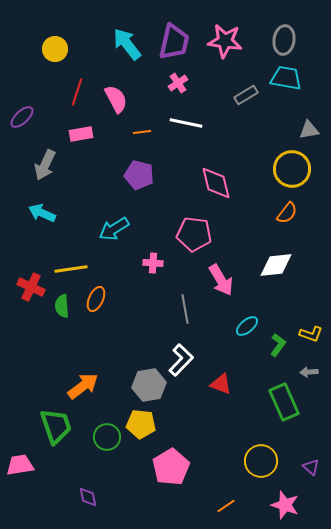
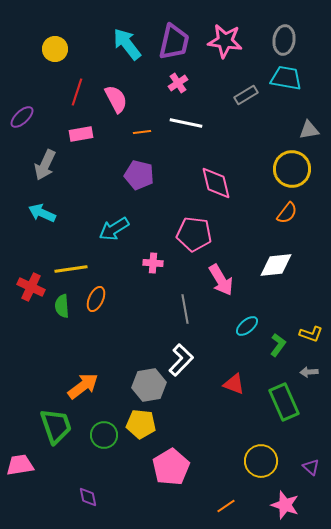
red triangle at (221, 384): moved 13 px right
green circle at (107, 437): moved 3 px left, 2 px up
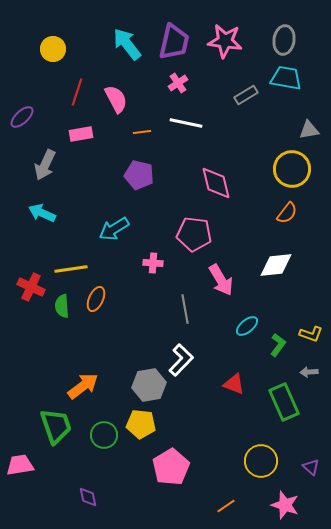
yellow circle at (55, 49): moved 2 px left
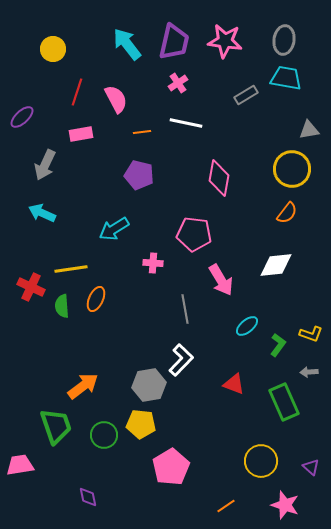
pink diamond at (216, 183): moved 3 px right, 5 px up; rotated 24 degrees clockwise
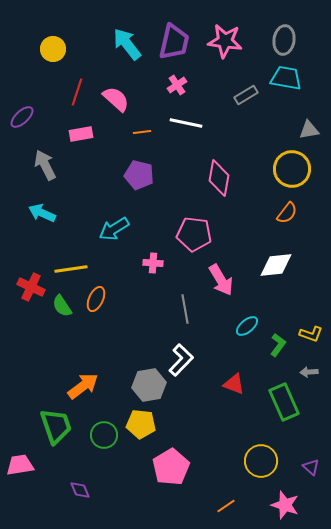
pink cross at (178, 83): moved 1 px left, 2 px down
pink semicircle at (116, 99): rotated 20 degrees counterclockwise
gray arrow at (45, 165): rotated 128 degrees clockwise
green semicircle at (62, 306): rotated 30 degrees counterclockwise
purple diamond at (88, 497): moved 8 px left, 7 px up; rotated 10 degrees counterclockwise
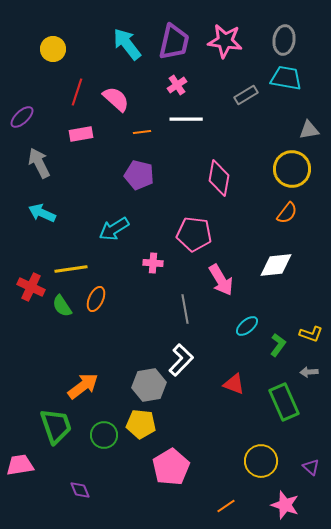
white line at (186, 123): moved 4 px up; rotated 12 degrees counterclockwise
gray arrow at (45, 165): moved 6 px left, 2 px up
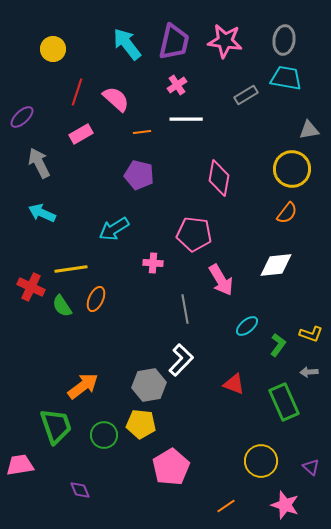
pink rectangle at (81, 134): rotated 20 degrees counterclockwise
